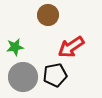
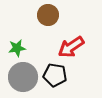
green star: moved 2 px right, 1 px down
black pentagon: rotated 20 degrees clockwise
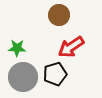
brown circle: moved 11 px right
green star: rotated 12 degrees clockwise
black pentagon: moved 1 px up; rotated 25 degrees counterclockwise
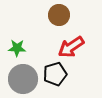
gray circle: moved 2 px down
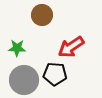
brown circle: moved 17 px left
black pentagon: rotated 20 degrees clockwise
gray circle: moved 1 px right, 1 px down
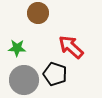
brown circle: moved 4 px left, 2 px up
red arrow: rotated 76 degrees clockwise
black pentagon: rotated 15 degrees clockwise
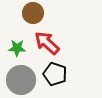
brown circle: moved 5 px left
red arrow: moved 24 px left, 4 px up
gray circle: moved 3 px left
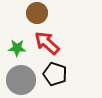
brown circle: moved 4 px right
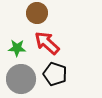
gray circle: moved 1 px up
